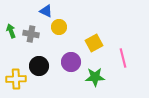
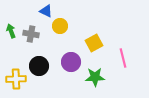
yellow circle: moved 1 px right, 1 px up
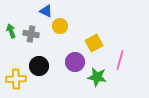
pink line: moved 3 px left, 2 px down; rotated 30 degrees clockwise
purple circle: moved 4 px right
green star: moved 2 px right; rotated 12 degrees clockwise
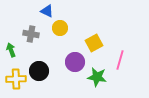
blue triangle: moved 1 px right
yellow circle: moved 2 px down
green arrow: moved 19 px down
black circle: moved 5 px down
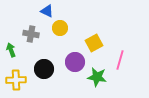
black circle: moved 5 px right, 2 px up
yellow cross: moved 1 px down
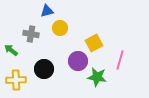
blue triangle: rotated 40 degrees counterclockwise
green arrow: rotated 32 degrees counterclockwise
purple circle: moved 3 px right, 1 px up
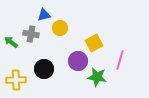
blue triangle: moved 3 px left, 4 px down
green arrow: moved 8 px up
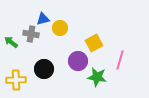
blue triangle: moved 1 px left, 4 px down
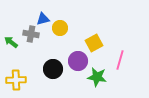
black circle: moved 9 px right
